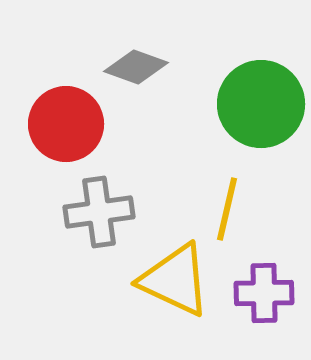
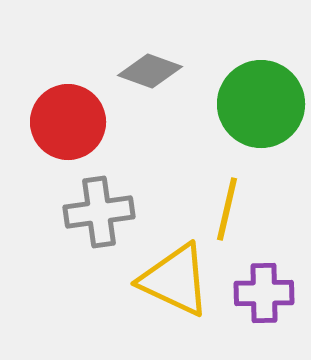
gray diamond: moved 14 px right, 4 px down
red circle: moved 2 px right, 2 px up
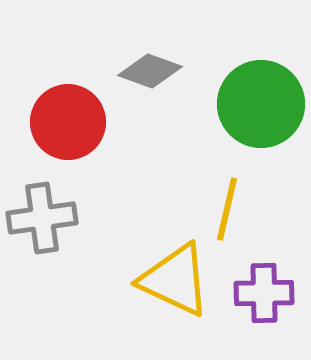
gray cross: moved 57 px left, 6 px down
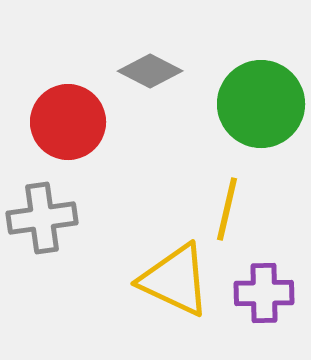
gray diamond: rotated 8 degrees clockwise
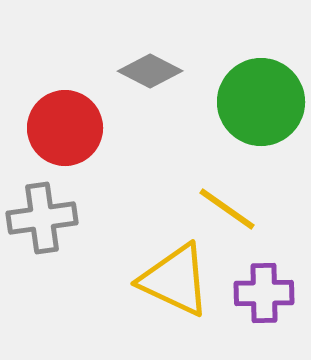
green circle: moved 2 px up
red circle: moved 3 px left, 6 px down
yellow line: rotated 68 degrees counterclockwise
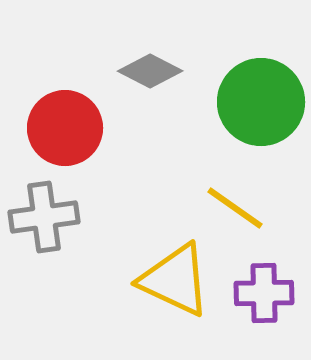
yellow line: moved 8 px right, 1 px up
gray cross: moved 2 px right, 1 px up
